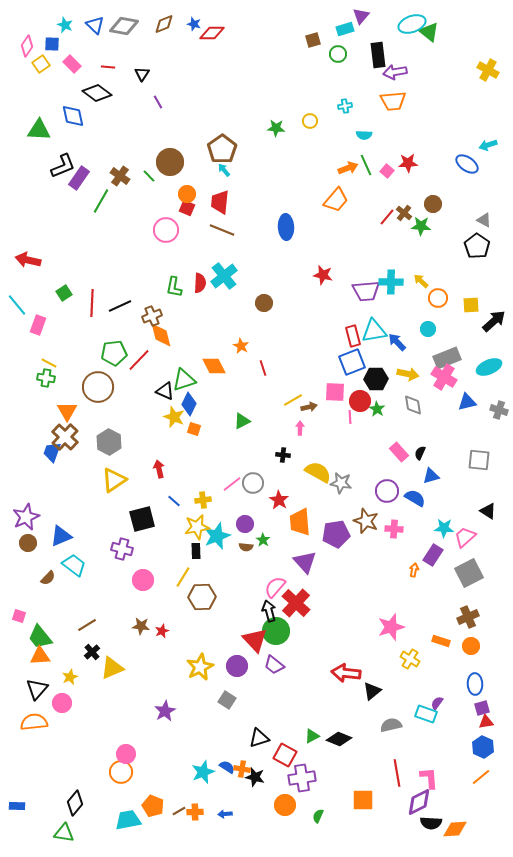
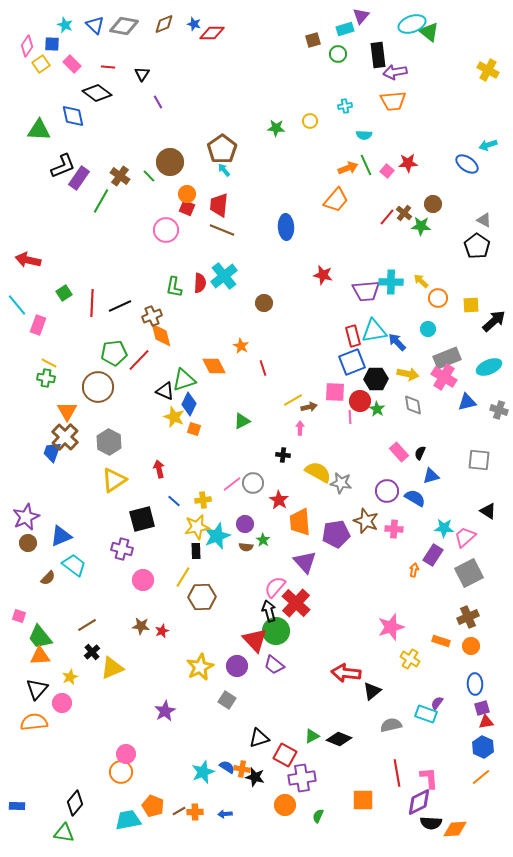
red trapezoid at (220, 202): moved 1 px left, 3 px down
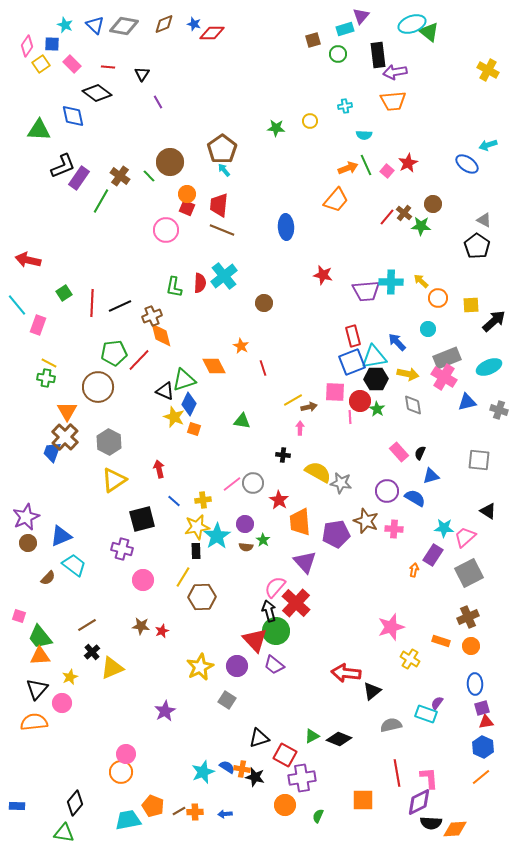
red star at (408, 163): rotated 24 degrees counterclockwise
cyan triangle at (374, 331): moved 26 px down
green triangle at (242, 421): rotated 36 degrees clockwise
cyan star at (217, 536): rotated 12 degrees counterclockwise
